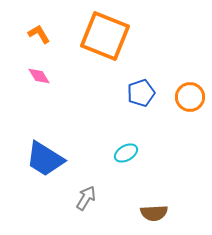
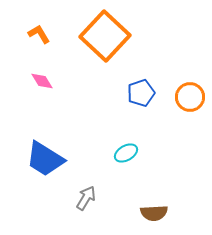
orange square: rotated 21 degrees clockwise
pink diamond: moved 3 px right, 5 px down
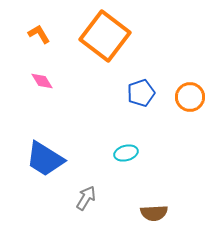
orange square: rotated 6 degrees counterclockwise
cyan ellipse: rotated 15 degrees clockwise
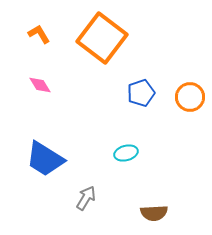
orange square: moved 3 px left, 2 px down
pink diamond: moved 2 px left, 4 px down
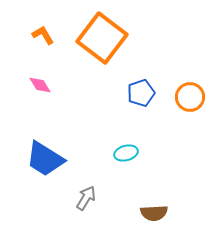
orange L-shape: moved 4 px right, 1 px down
